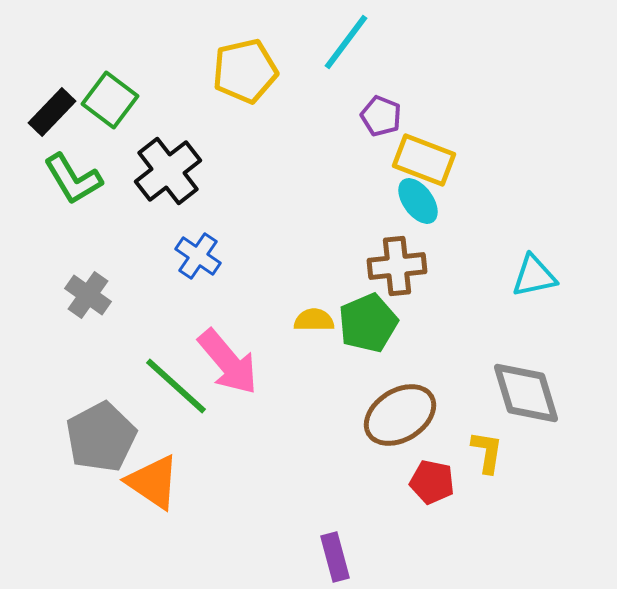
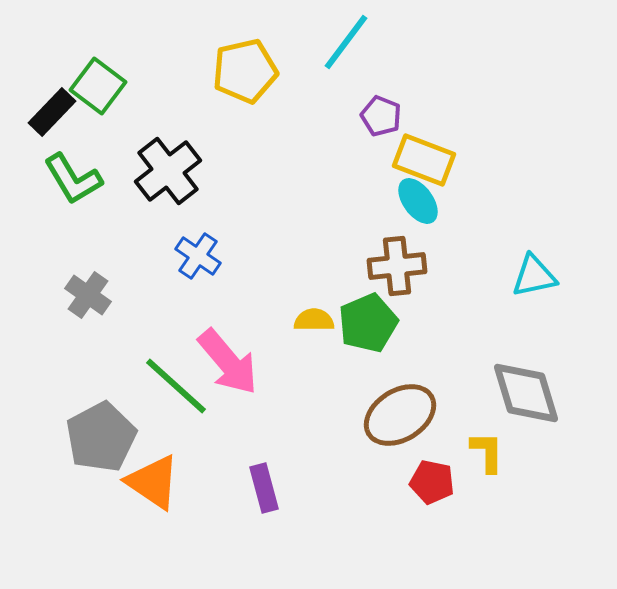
green square: moved 12 px left, 14 px up
yellow L-shape: rotated 9 degrees counterclockwise
purple rectangle: moved 71 px left, 69 px up
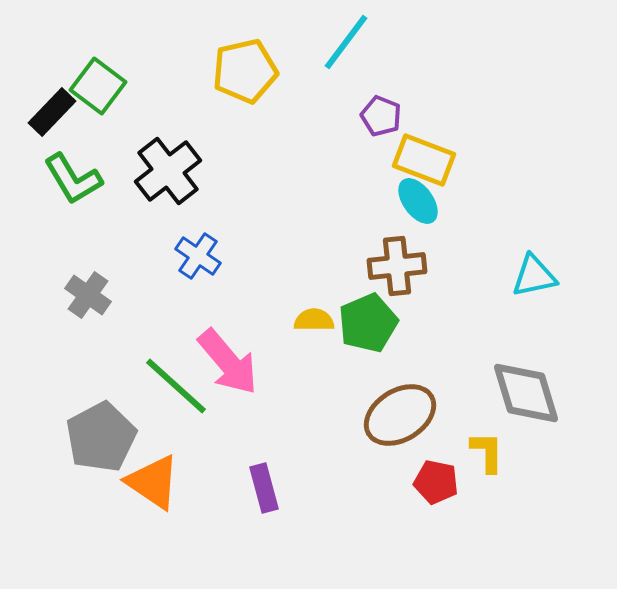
red pentagon: moved 4 px right
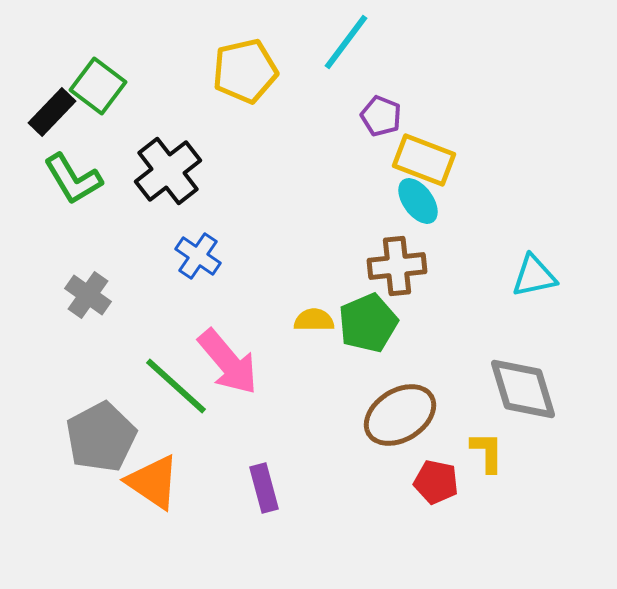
gray diamond: moved 3 px left, 4 px up
